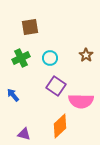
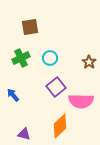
brown star: moved 3 px right, 7 px down
purple square: moved 1 px down; rotated 18 degrees clockwise
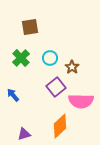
green cross: rotated 18 degrees counterclockwise
brown star: moved 17 px left, 5 px down
purple triangle: rotated 32 degrees counterclockwise
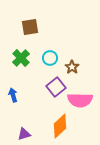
blue arrow: rotated 24 degrees clockwise
pink semicircle: moved 1 px left, 1 px up
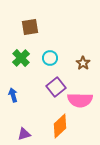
brown star: moved 11 px right, 4 px up
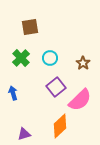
blue arrow: moved 2 px up
pink semicircle: rotated 45 degrees counterclockwise
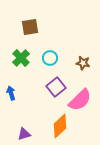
brown star: rotated 24 degrees counterclockwise
blue arrow: moved 2 px left
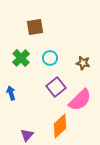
brown square: moved 5 px right
purple triangle: moved 3 px right, 1 px down; rotated 32 degrees counterclockwise
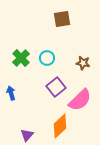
brown square: moved 27 px right, 8 px up
cyan circle: moved 3 px left
